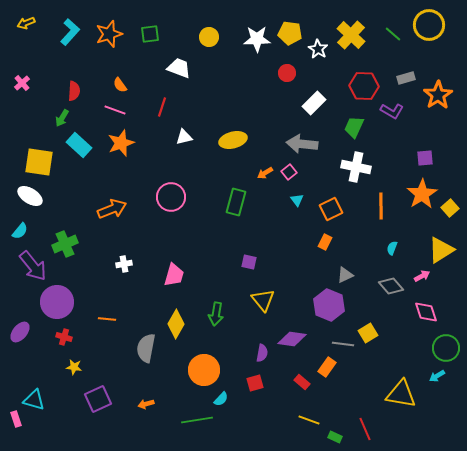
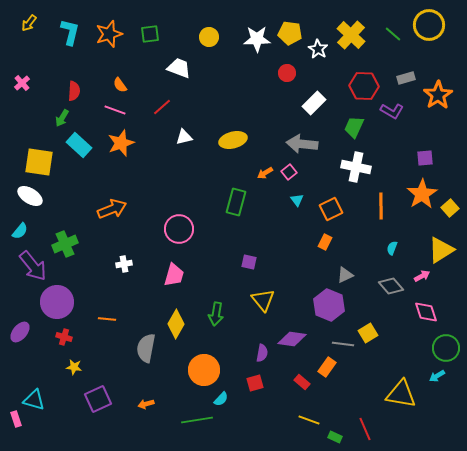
yellow arrow at (26, 23): moved 3 px right; rotated 30 degrees counterclockwise
cyan L-shape at (70, 32): rotated 28 degrees counterclockwise
red line at (162, 107): rotated 30 degrees clockwise
pink circle at (171, 197): moved 8 px right, 32 px down
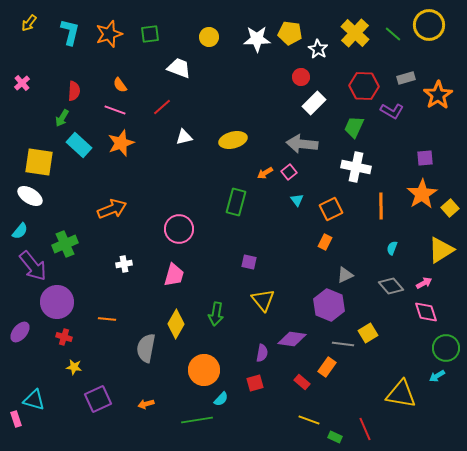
yellow cross at (351, 35): moved 4 px right, 2 px up
red circle at (287, 73): moved 14 px right, 4 px down
pink arrow at (422, 276): moved 2 px right, 7 px down
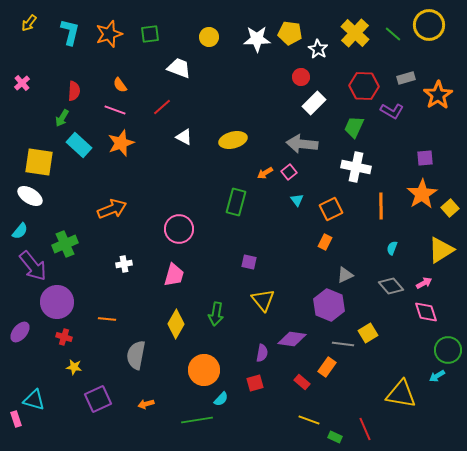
white triangle at (184, 137): rotated 42 degrees clockwise
gray semicircle at (146, 348): moved 10 px left, 7 px down
green circle at (446, 348): moved 2 px right, 2 px down
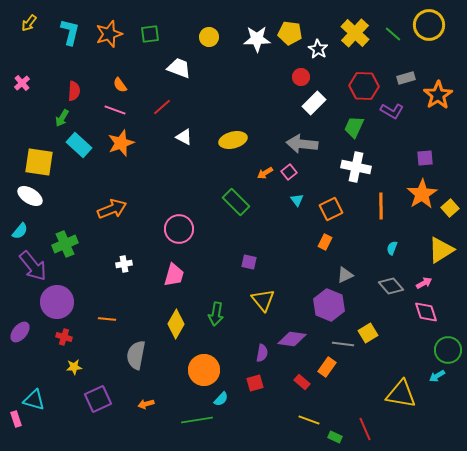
green rectangle at (236, 202): rotated 60 degrees counterclockwise
yellow star at (74, 367): rotated 14 degrees counterclockwise
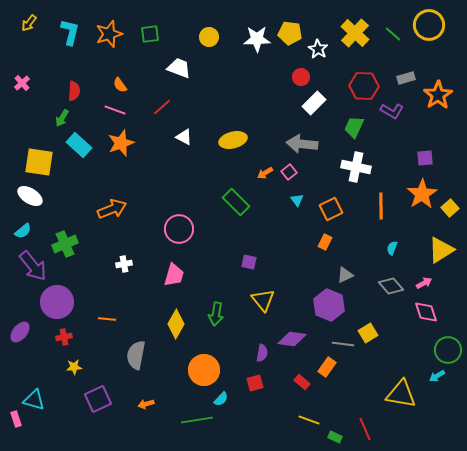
cyan semicircle at (20, 231): moved 3 px right; rotated 12 degrees clockwise
red cross at (64, 337): rotated 28 degrees counterclockwise
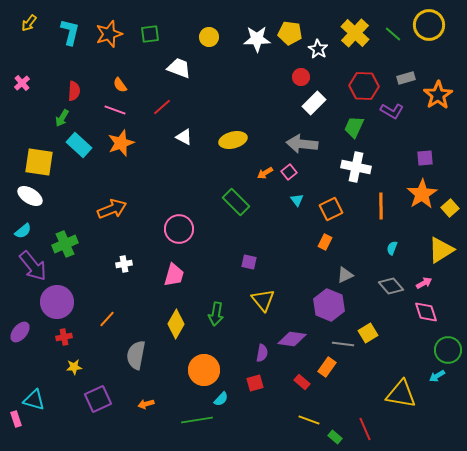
orange line at (107, 319): rotated 54 degrees counterclockwise
green rectangle at (335, 437): rotated 16 degrees clockwise
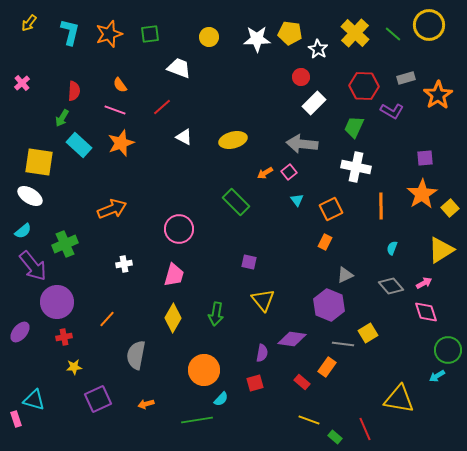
yellow diamond at (176, 324): moved 3 px left, 6 px up
yellow triangle at (401, 394): moved 2 px left, 5 px down
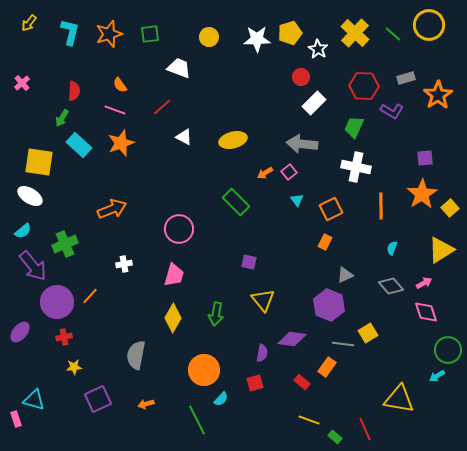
yellow pentagon at (290, 33): rotated 25 degrees counterclockwise
orange line at (107, 319): moved 17 px left, 23 px up
green line at (197, 420): rotated 72 degrees clockwise
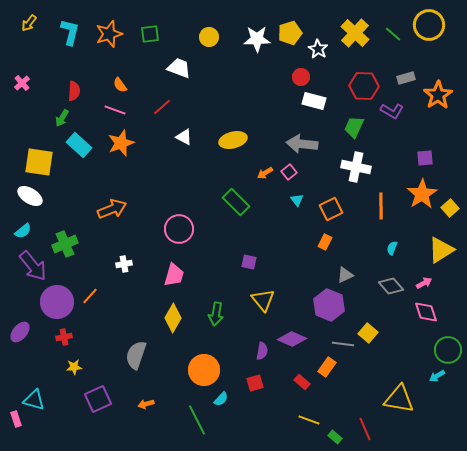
white rectangle at (314, 103): moved 2 px up; rotated 60 degrees clockwise
yellow square at (368, 333): rotated 18 degrees counterclockwise
purple diamond at (292, 339): rotated 16 degrees clockwise
purple semicircle at (262, 353): moved 2 px up
gray semicircle at (136, 355): rotated 8 degrees clockwise
